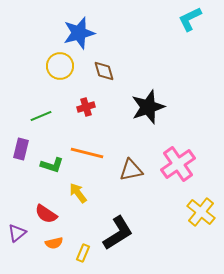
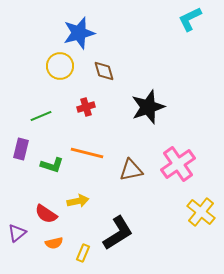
yellow arrow: moved 8 px down; rotated 115 degrees clockwise
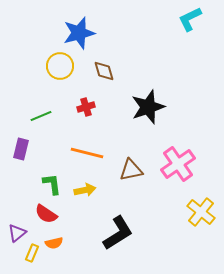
green L-shape: moved 19 px down; rotated 115 degrees counterclockwise
yellow arrow: moved 7 px right, 11 px up
yellow rectangle: moved 51 px left
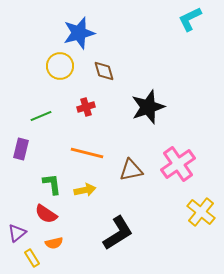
yellow rectangle: moved 5 px down; rotated 54 degrees counterclockwise
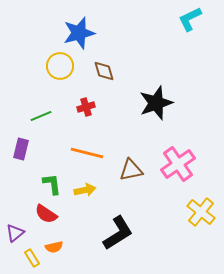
black star: moved 8 px right, 4 px up
purple triangle: moved 2 px left
orange semicircle: moved 4 px down
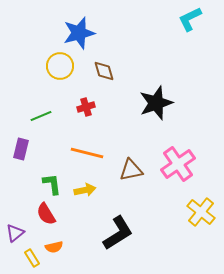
red semicircle: rotated 25 degrees clockwise
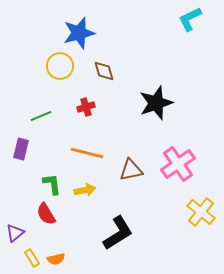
orange semicircle: moved 2 px right, 12 px down
